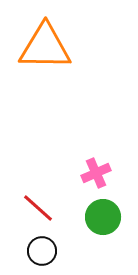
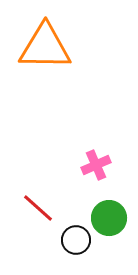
pink cross: moved 8 px up
green circle: moved 6 px right, 1 px down
black circle: moved 34 px right, 11 px up
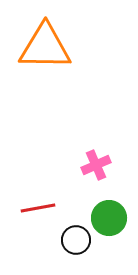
red line: rotated 52 degrees counterclockwise
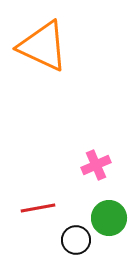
orange triangle: moved 2 px left, 1 px up; rotated 24 degrees clockwise
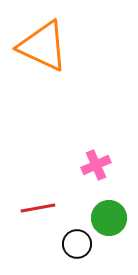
black circle: moved 1 px right, 4 px down
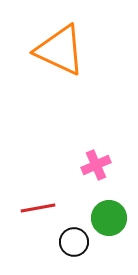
orange triangle: moved 17 px right, 4 px down
black circle: moved 3 px left, 2 px up
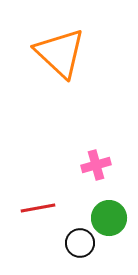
orange triangle: moved 3 px down; rotated 18 degrees clockwise
pink cross: rotated 8 degrees clockwise
black circle: moved 6 px right, 1 px down
